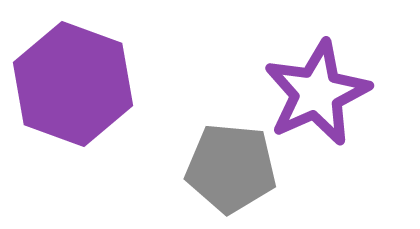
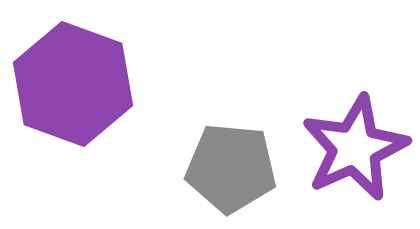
purple star: moved 38 px right, 55 px down
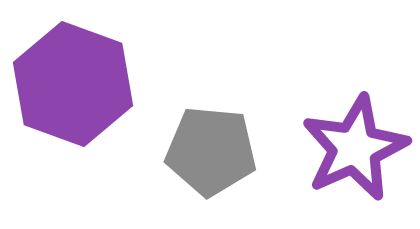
gray pentagon: moved 20 px left, 17 px up
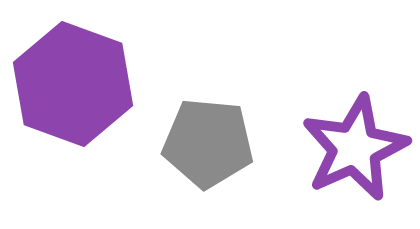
gray pentagon: moved 3 px left, 8 px up
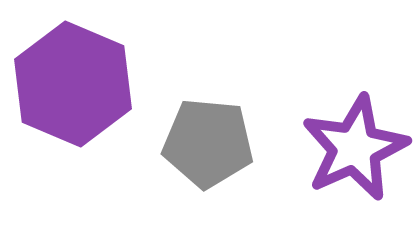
purple hexagon: rotated 3 degrees clockwise
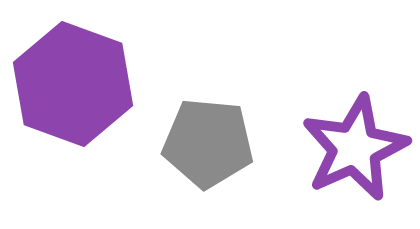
purple hexagon: rotated 3 degrees counterclockwise
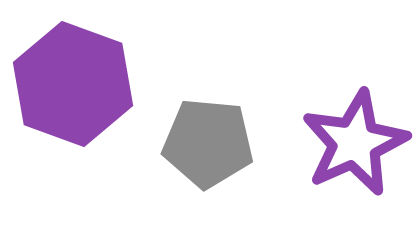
purple star: moved 5 px up
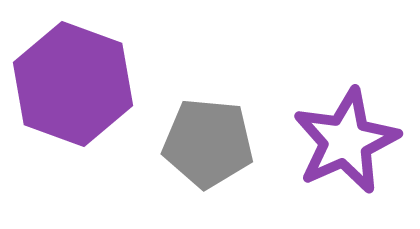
purple star: moved 9 px left, 2 px up
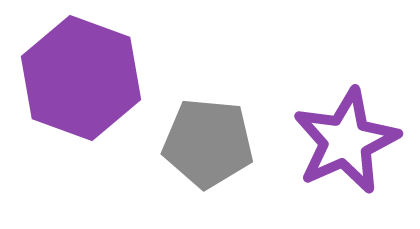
purple hexagon: moved 8 px right, 6 px up
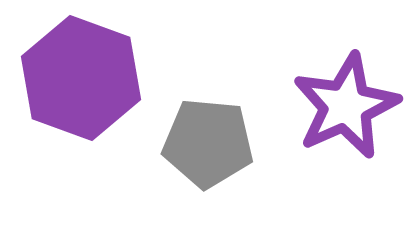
purple star: moved 35 px up
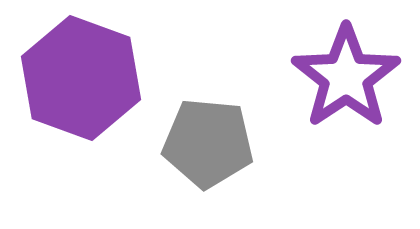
purple star: moved 29 px up; rotated 10 degrees counterclockwise
